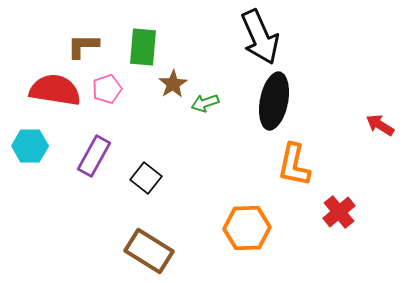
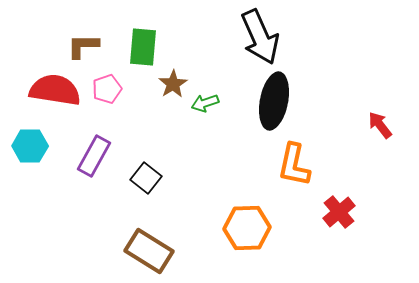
red arrow: rotated 20 degrees clockwise
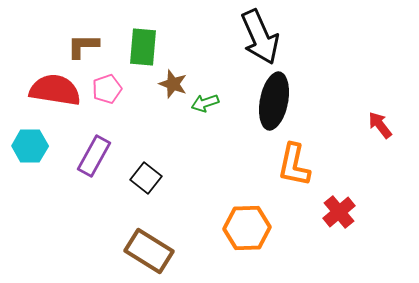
brown star: rotated 20 degrees counterclockwise
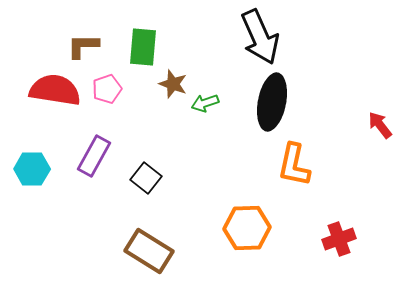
black ellipse: moved 2 px left, 1 px down
cyan hexagon: moved 2 px right, 23 px down
red cross: moved 27 px down; rotated 20 degrees clockwise
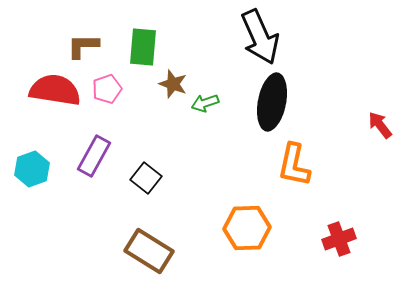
cyan hexagon: rotated 20 degrees counterclockwise
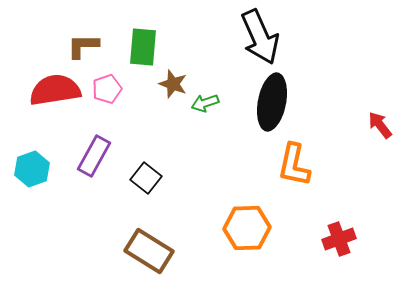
red semicircle: rotated 18 degrees counterclockwise
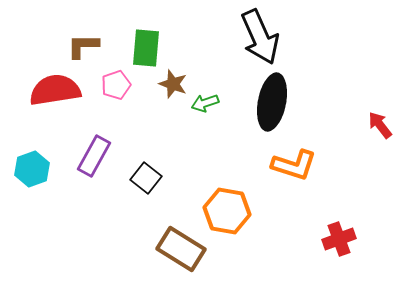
green rectangle: moved 3 px right, 1 px down
pink pentagon: moved 9 px right, 4 px up
orange L-shape: rotated 84 degrees counterclockwise
orange hexagon: moved 20 px left, 17 px up; rotated 12 degrees clockwise
brown rectangle: moved 32 px right, 2 px up
